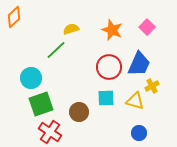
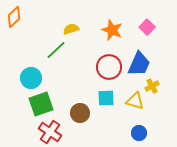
brown circle: moved 1 px right, 1 px down
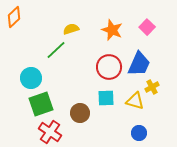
yellow cross: moved 1 px down
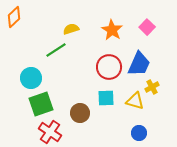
orange star: rotated 10 degrees clockwise
green line: rotated 10 degrees clockwise
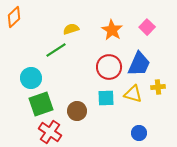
yellow cross: moved 6 px right; rotated 24 degrees clockwise
yellow triangle: moved 2 px left, 7 px up
brown circle: moved 3 px left, 2 px up
